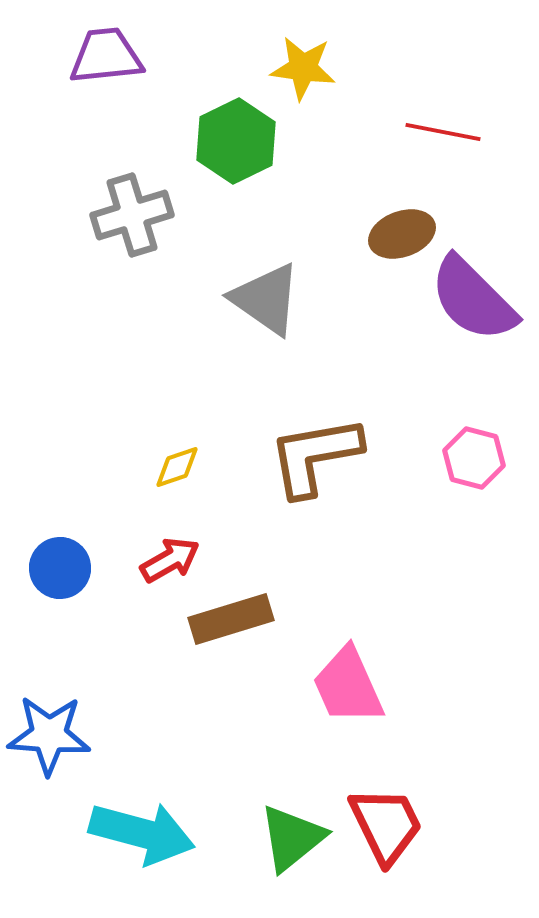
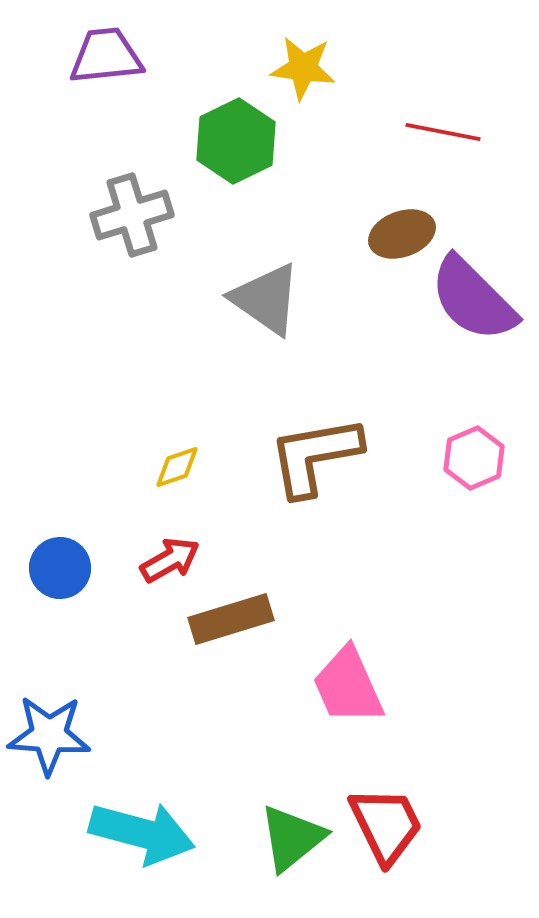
pink hexagon: rotated 22 degrees clockwise
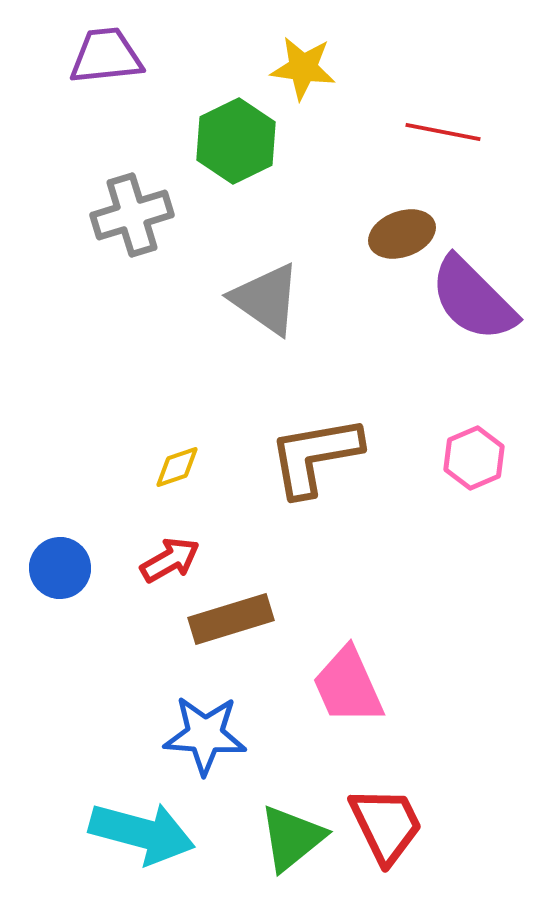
blue star: moved 156 px right
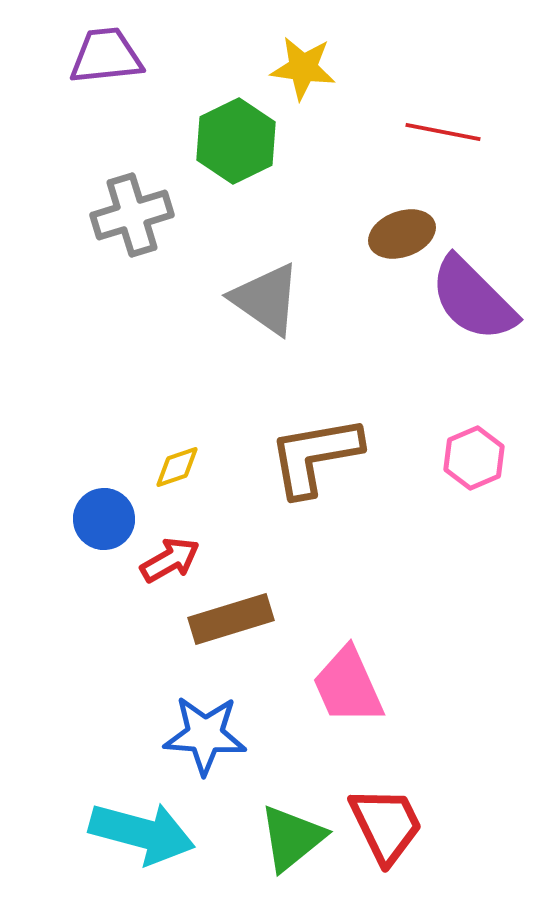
blue circle: moved 44 px right, 49 px up
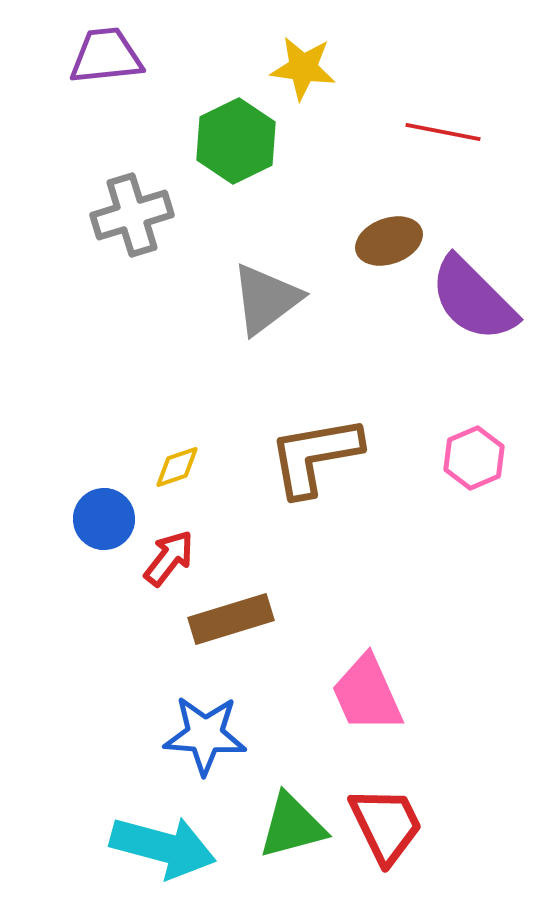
brown ellipse: moved 13 px left, 7 px down
gray triangle: rotated 48 degrees clockwise
red arrow: moved 1 px left, 2 px up; rotated 22 degrees counterclockwise
pink trapezoid: moved 19 px right, 8 px down
cyan arrow: moved 21 px right, 14 px down
green triangle: moved 12 px up; rotated 24 degrees clockwise
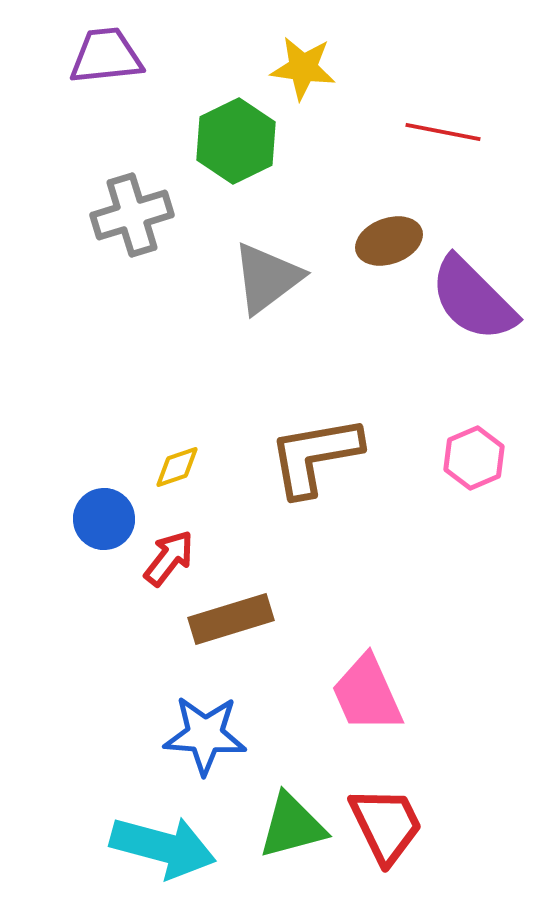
gray triangle: moved 1 px right, 21 px up
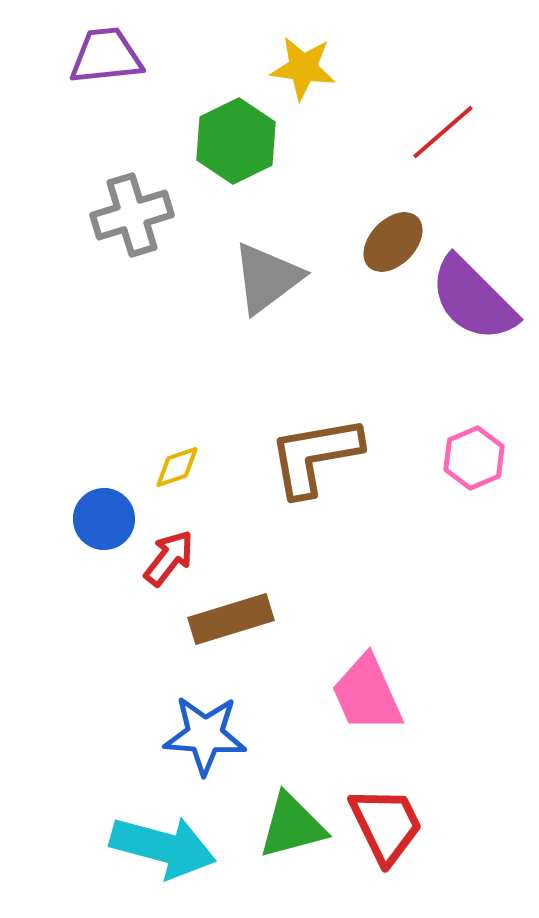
red line: rotated 52 degrees counterclockwise
brown ellipse: moved 4 px right, 1 px down; rotated 26 degrees counterclockwise
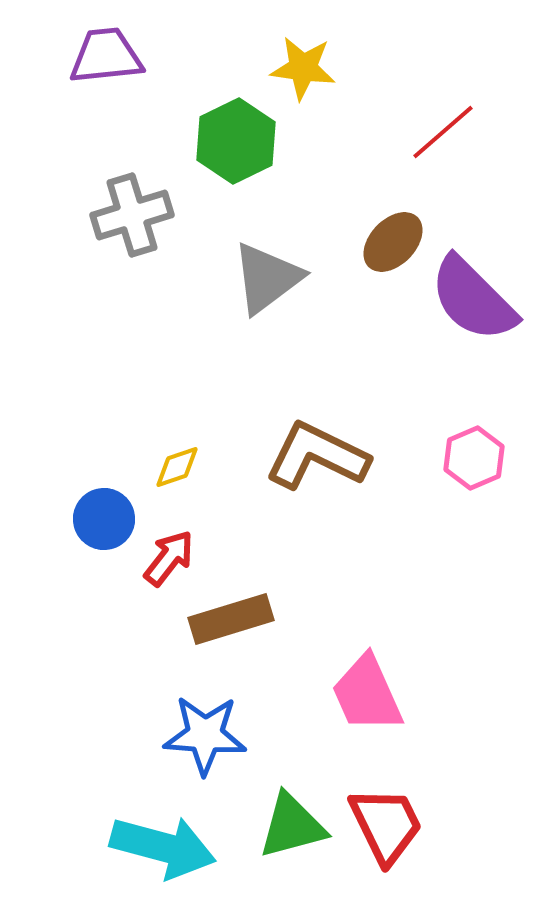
brown L-shape: moved 2 px right; rotated 36 degrees clockwise
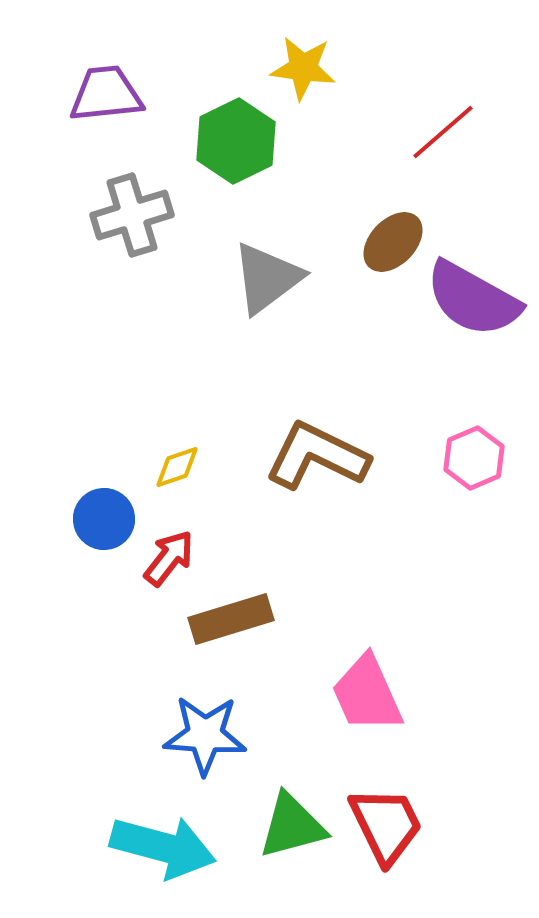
purple trapezoid: moved 38 px down
purple semicircle: rotated 16 degrees counterclockwise
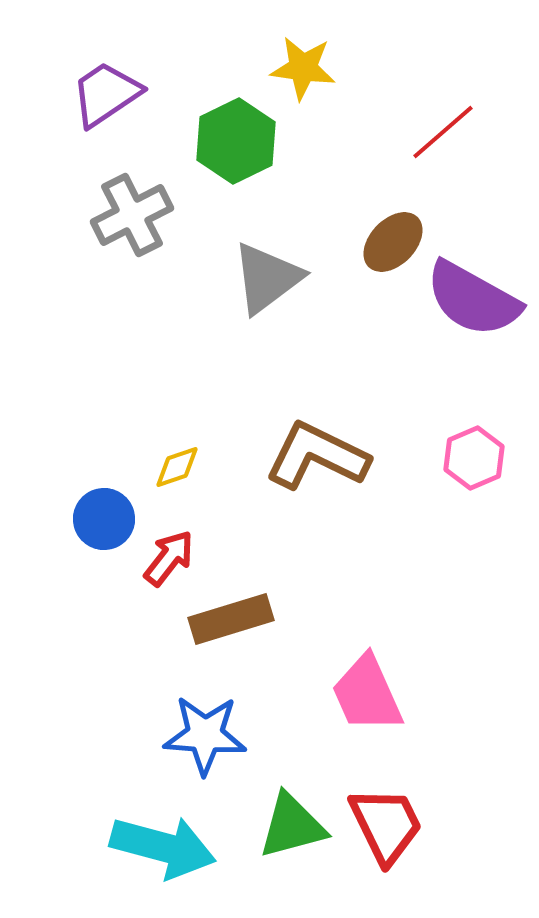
purple trapezoid: rotated 28 degrees counterclockwise
gray cross: rotated 10 degrees counterclockwise
